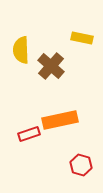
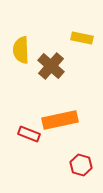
red rectangle: rotated 40 degrees clockwise
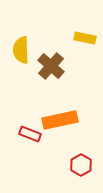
yellow rectangle: moved 3 px right
red rectangle: moved 1 px right
red hexagon: rotated 15 degrees clockwise
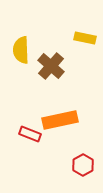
red hexagon: moved 2 px right
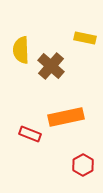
orange rectangle: moved 6 px right, 3 px up
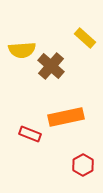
yellow rectangle: rotated 30 degrees clockwise
yellow semicircle: moved 1 px right; rotated 92 degrees counterclockwise
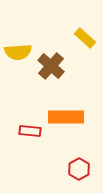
yellow semicircle: moved 4 px left, 2 px down
orange rectangle: rotated 12 degrees clockwise
red rectangle: moved 3 px up; rotated 15 degrees counterclockwise
red hexagon: moved 4 px left, 4 px down
